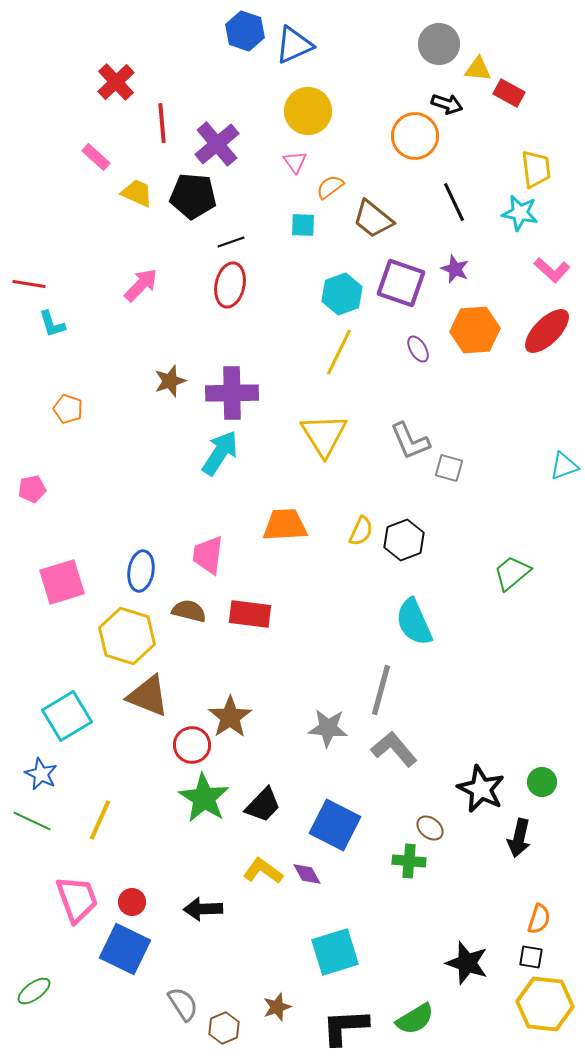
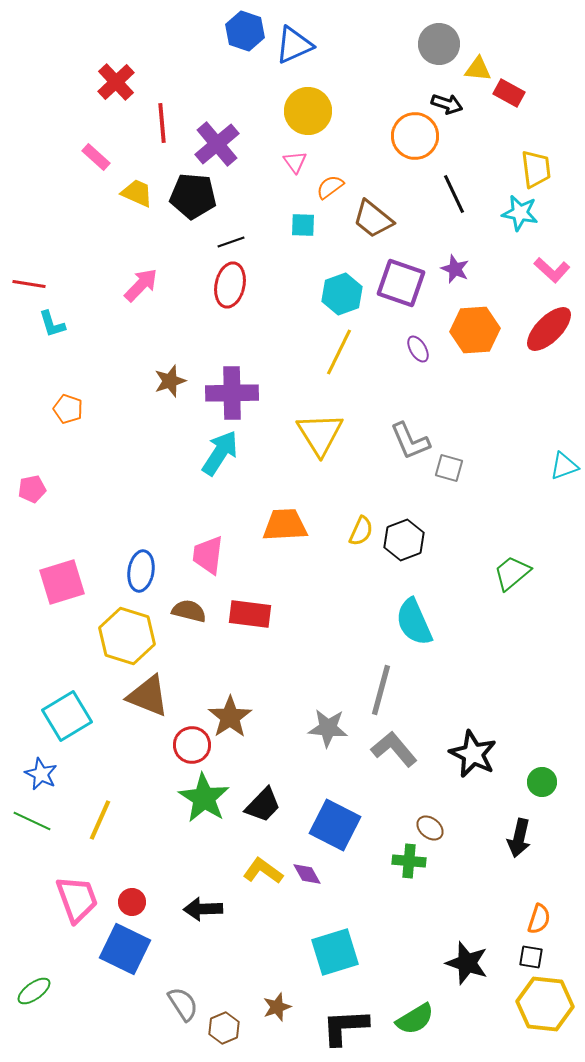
black line at (454, 202): moved 8 px up
red ellipse at (547, 331): moved 2 px right, 2 px up
yellow triangle at (324, 435): moved 4 px left, 1 px up
black star at (481, 789): moved 8 px left, 35 px up
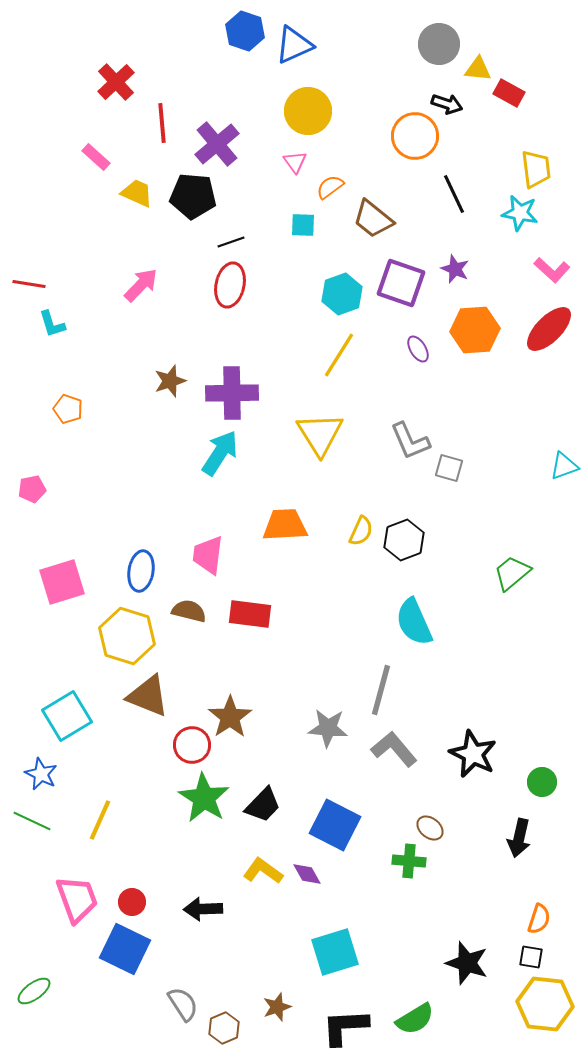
yellow line at (339, 352): moved 3 px down; rotated 6 degrees clockwise
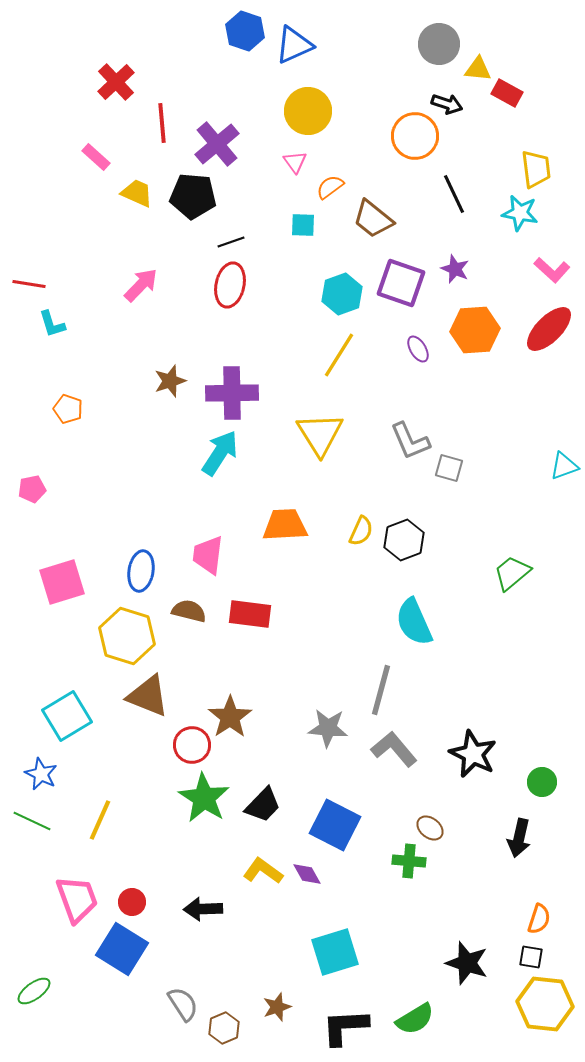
red rectangle at (509, 93): moved 2 px left
blue square at (125, 949): moved 3 px left; rotated 6 degrees clockwise
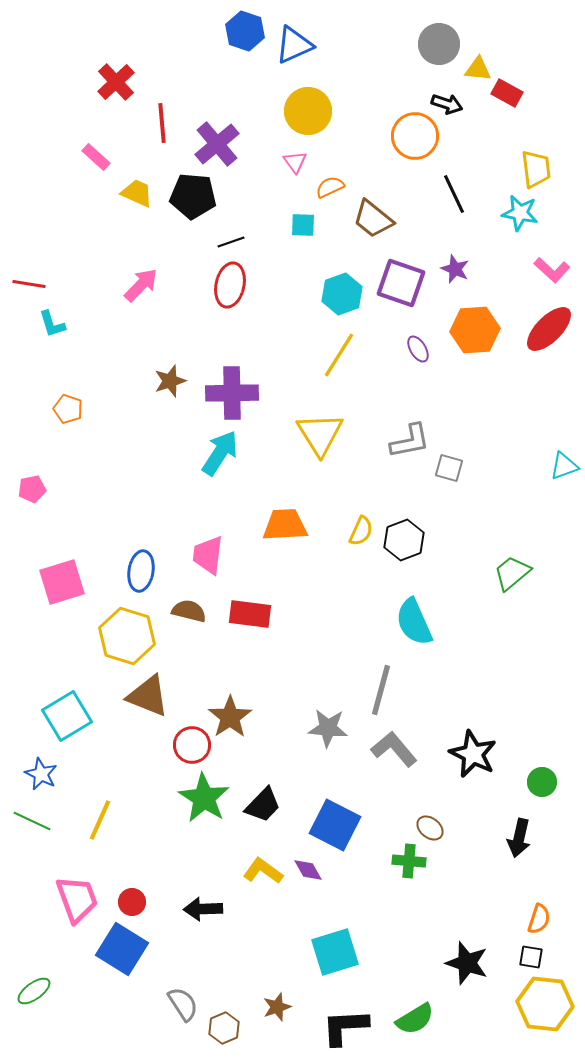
orange semicircle at (330, 187): rotated 12 degrees clockwise
gray L-shape at (410, 441): rotated 78 degrees counterclockwise
purple diamond at (307, 874): moved 1 px right, 4 px up
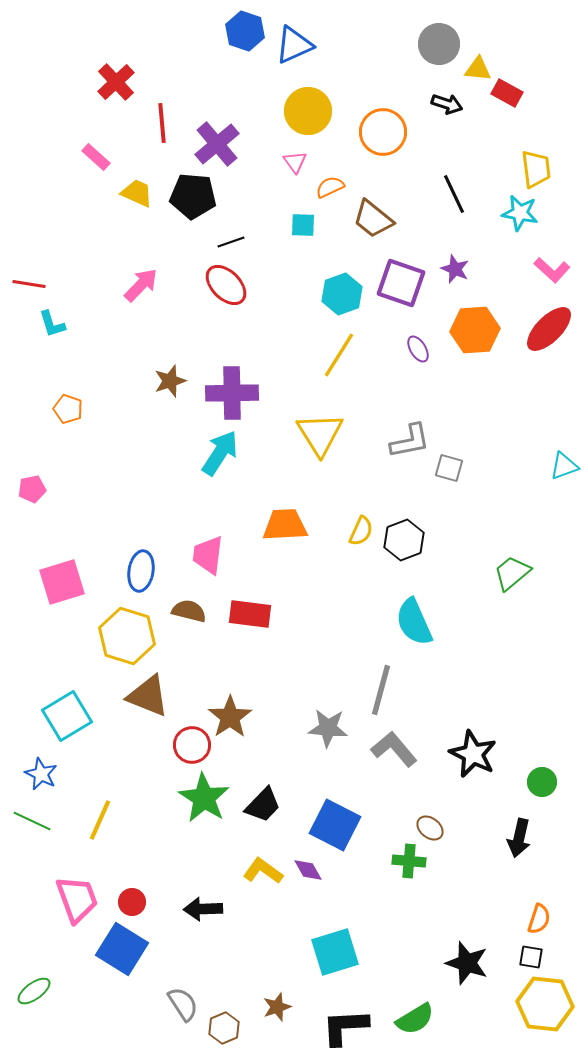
orange circle at (415, 136): moved 32 px left, 4 px up
red ellipse at (230, 285): moved 4 px left; rotated 57 degrees counterclockwise
